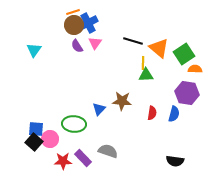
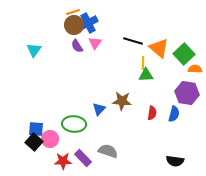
green square: rotated 10 degrees counterclockwise
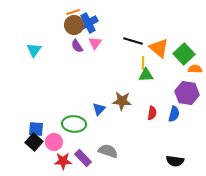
pink circle: moved 4 px right, 3 px down
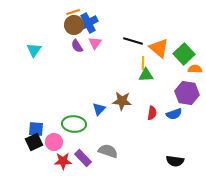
blue semicircle: rotated 56 degrees clockwise
black square: rotated 24 degrees clockwise
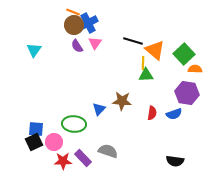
orange line: rotated 40 degrees clockwise
orange triangle: moved 4 px left, 2 px down
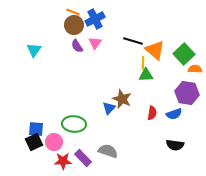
blue cross: moved 7 px right, 4 px up
brown star: moved 2 px up; rotated 18 degrees clockwise
blue triangle: moved 10 px right, 1 px up
black semicircle: moved 16 px up
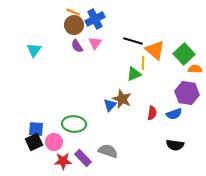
green triangle: moved 12 px left, 1 px up; rotated 21 degrees counterclockwise
blue triangle: moved 1 px right, 3 px up
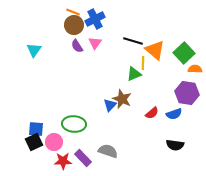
green square: moved 1 px up
red semicircle: rotated 40 degrees clockwise
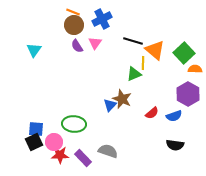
blue cross: moved 7 px right
purple hexagon: moved 1 px right, 1 px down; rotated 20 degrees clockwise
blue semicircle: moved 2 px down
red star: moved 3 px left, 6 px up
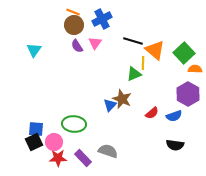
red star: moved 2 px left, 3 px down
